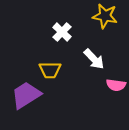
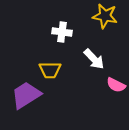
white cross: rotated 36 degrees counterclockwise
pink semicircle: rotated 18 degrees clockwise
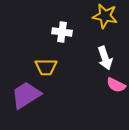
white arrow: moved 11 px right, 1 px up; rotated 25 degrees clockwise
yellow trapezoid: moved 4 px left, 3 px up
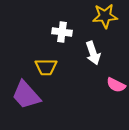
yellow star: rotated 15 degrees counterclockwise
white arrow: moved 12 px left, 5 px up
purple trapezoid: rotated 100 degrees counterclockwise
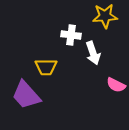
white cross: moved 9 px right, 3 px down
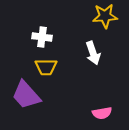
white cross: moved 29 px left, 2 px down
pink semicircle: moved 14 px left, 28 px down; rotated 36 degrees counterclockwise
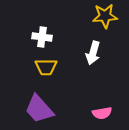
white arrow: rotated 35 degrees clockwise
purple trapezoid: moved 13 px right, 14 px down
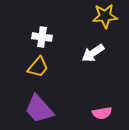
white arrow: rotated 40 degrees clockwise
yellow trapezoid: moved 8 px left; rotated 50 degrees counterclockwise
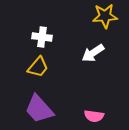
pink semicircle: moved 8 px left, 3 px down; rotated 18 degrees clockwise
